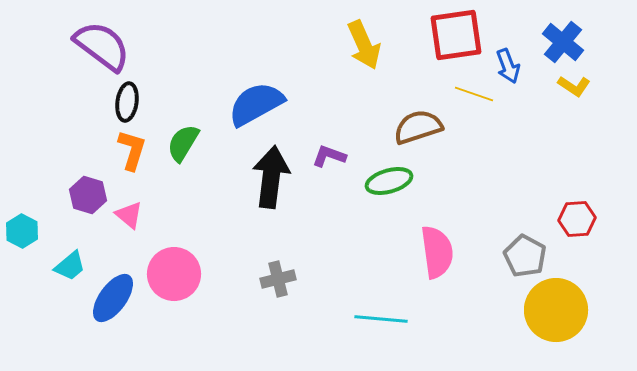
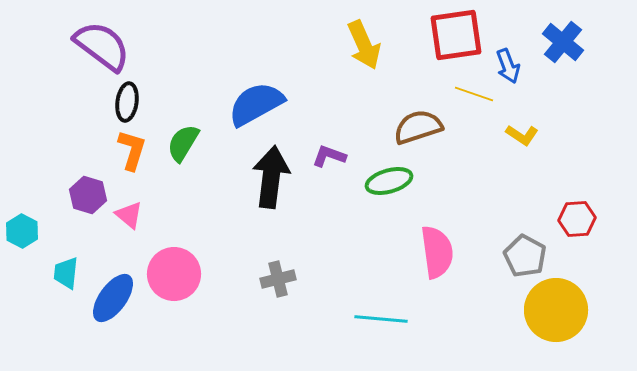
yellow L-shape: moved 52 px left, 49 px down
cyan trapezoid: moved 4 px left, 7 px down; rotated 136 degrees clockwise
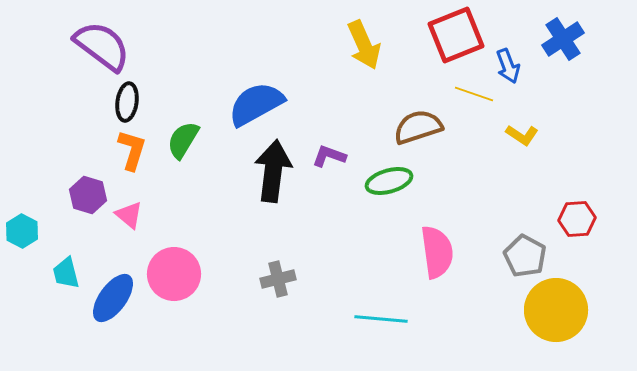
red square: rotated 14 degrees counterclockwise
blue cross: moved 3 px up; rotated 18 degrees clockwise
green semicircle: moved 3 px up
black arrow: moved 2 px right, 6 px up
cyan trapezoid: rotated 20 degrees counterclockwise
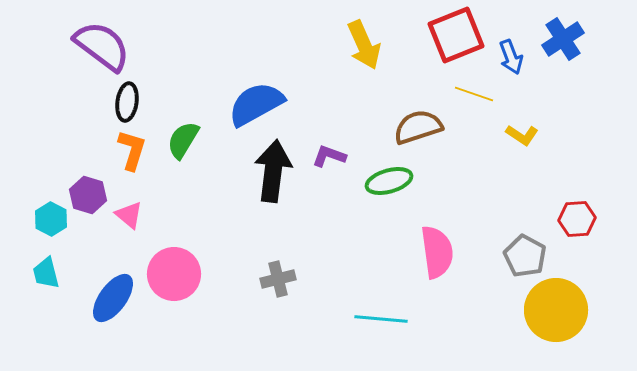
blue arrow: moved 3 px right, 9 px up
cyan hexagon: moved 29 px right, 12 px up
cyan trapezoid: moved 20 px left
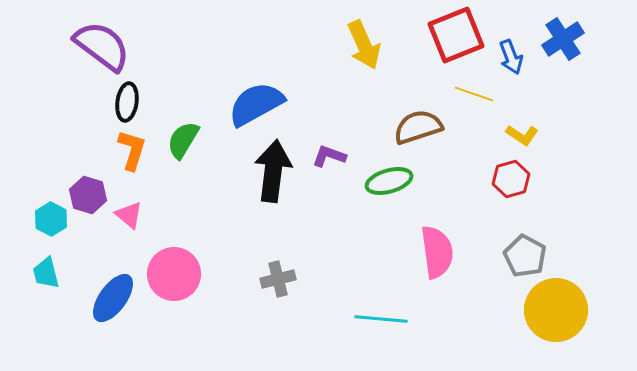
red hexagon: moved 66 px left, 40 px up; rotated 12 degrees counterclockwise
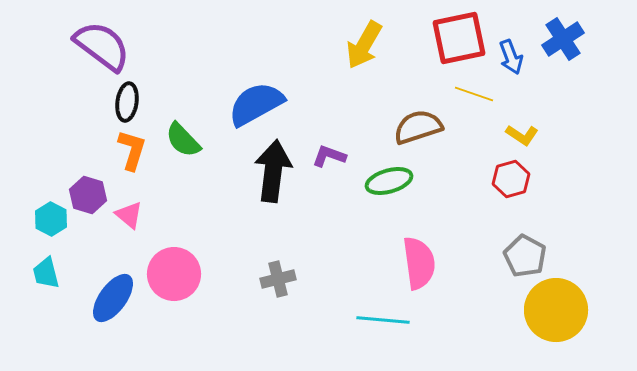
red square: moved 3 px right, 3 px down; rotated 10 degrees clockwise
yellow arrow: rotated 54 degrees clockwise
green semicircle: rotated 75 degrees counterclockwise
pink semicircle: moved 18 px left, 11 px down
cyan line: moved 2 px right, 1 px down
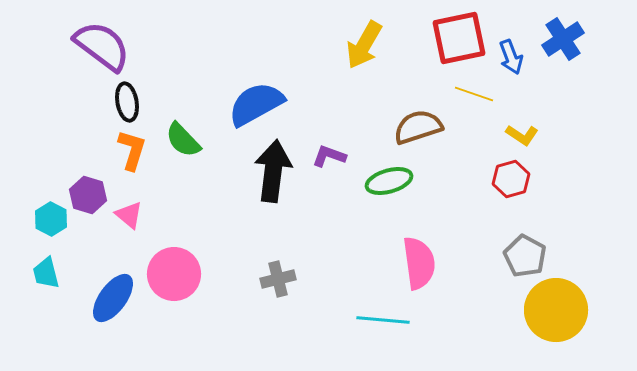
black ellipse: rotated 18 degrees counterclockwise
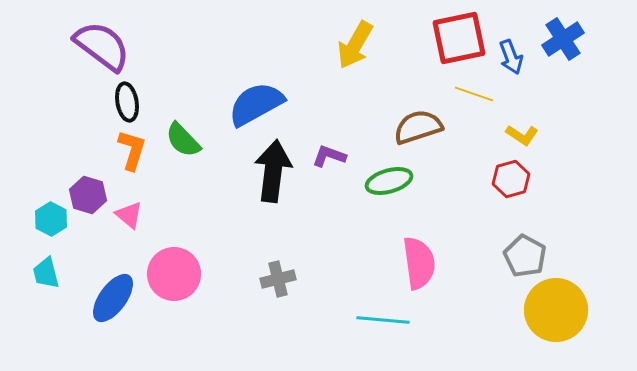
yellow arrow: moved 9 px left
